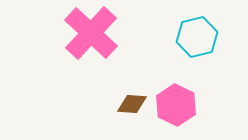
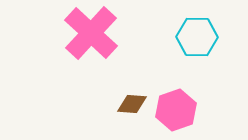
cyan hexagon: rotated 15 degrees clockwise
pink hexagon: moved 5 px down; rotated 15 degrees clockwise
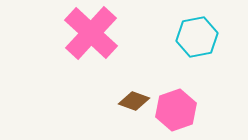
cyan hexagon: rotated 12 degrees counterclockwise
brown diamond: moved 2 px right, 3 px up; rotated 16 degrees clockwise
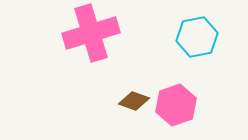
pink cross: rotated 30 degrees clockwise
pink hexagon: moved 5 px up
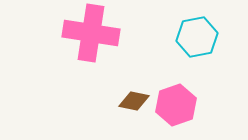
pink cross: rotated 26 degrees clockwise
brown diamond: rotated 8 degrees counterclockwise
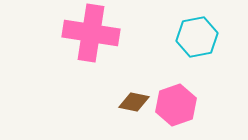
brown diamond: moved 1 px down
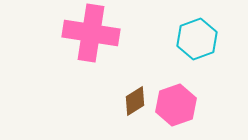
cyan hexagon: moved 2 px down; rotated 9 degrees counterclockwise
brown diamond: moved 1 px right, 1 px up; rotated 44 degrees counterclockwise
